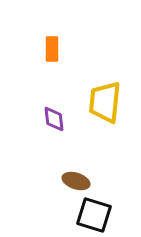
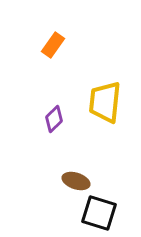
orange rectangle: moved 1 px right, 4 px up; rotated 35 degrees clockwise
purple diamond: rotated 52 degrees clockwise
black square: moved 5 px right, 2 px up
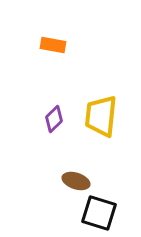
orange rectangle: rotated 65 degrees clockwise
yellow trapezoid: moved 4 px left, 14 px down
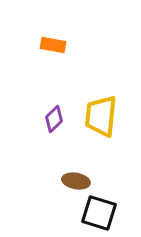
brown ellipse: rotated 8 degrees counterclockwise
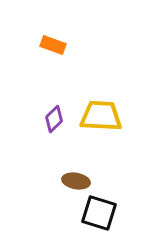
orange rectangle: rotated 10 degrees clockwise
yellow trapezoid: rotated 87 degrees clockwise
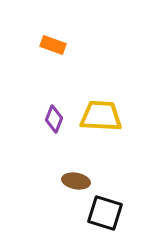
purple diamond: rotated 24 degrees counterclockwise
black square: moved 6 px right
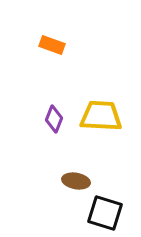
orange rectangle: moved 1 px left
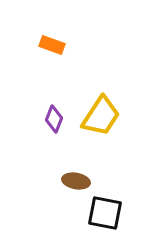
yellow trapezoid: rotated 120 degrees clockwise
black square: rotated 6 degrees counterclockwise
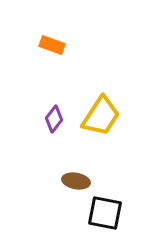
purple diamond: rotated 16 degrees clockwise
